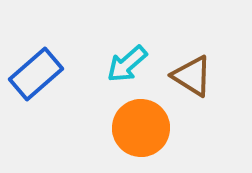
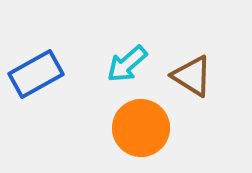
blue rectangle: rotated 12 degrees clockwise
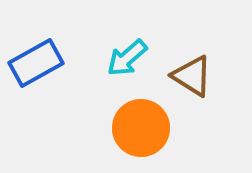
cyan arrow: moved 6 px up
blue rectangle: moved 11 px up
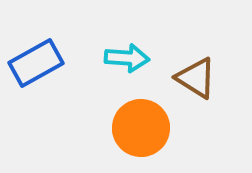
cyan arrow: rotated 135 degrees counterclockwise
brown triangle: moved 4 px right, 2 px down
